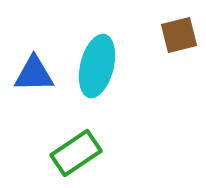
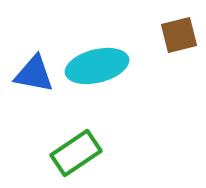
cyan ellipse: rotated 62 degrees clockwise
blue triangle: rotated 12 degrees clockwise
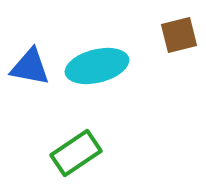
blue triangle: moved 4 px left, 7 px up
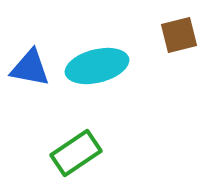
blue triangle: moved 1 px down
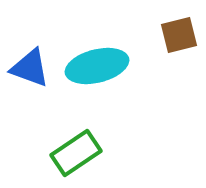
blue triangle: rotated 9 degrees clockwise
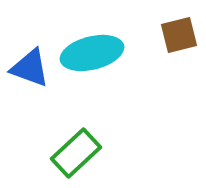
cyan ellipse: moved 5 px left, 13 px up
green rectangle: rotated 9 degrees counterclockwise
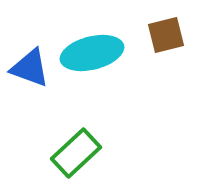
brown square: moved 13 px left
